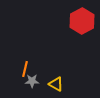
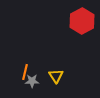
orange line: moved 3 px down
yellow triangle: moved 8 px up; rotated 28 degrees clockwise
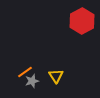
orange line: rotated 42 degrees clockwise
gray star: rotated 16 degrees counterclockwise
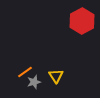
gray star: moved 2 px right, 1 px down
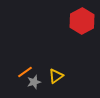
yellow triangle: rotated 28 degrees clockwise
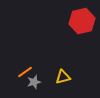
red hexagon: rotated 15 degrees clockwise
yellow triangle: moved 7 px right, 1 px down; rotated 21 degrees clockwise
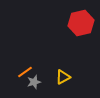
red hexagon: moved 1 px left, 2 px down
yellow triangle: rotated 14 degrees counterclockwise
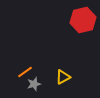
red hexagon: moved 2 px right, 3 px up
gray star: moved 2 px down
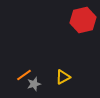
orange line: moved 1 px left, 3 px down
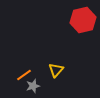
yellow triangle: moved 7 px left, 7 px up; rotated 21 degrees counterclockwise
gray star: moved 1 px left, 2 px down
